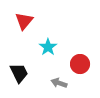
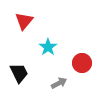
red circle: moved 2 px right, 1 px up
gray arrow: rotated 133 degrees clockwise
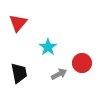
red triangle: moved 6 px left, 2 px down
black trapezoid: rotated 15 degrees clockwise
gray arrow: moved 9 px up
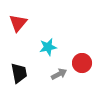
cyan star: rotated 24 degrees clockwise
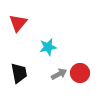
red circle: moved 2 px left, 10 px down
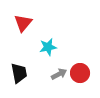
red triangle: moved 5 px right
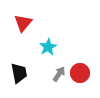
cyan star: rotated 18 degrees counterclockwise
gray arrow: rotated 28 degrees counterclockwise
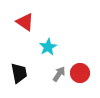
red triangle: moved 2 px right, 1 px up; rotated 36 degrees counterclockwise
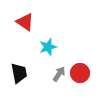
cyan star: rotated 12 degrees clockwise
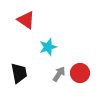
red triangle: moved 1 px right, 2 px up
